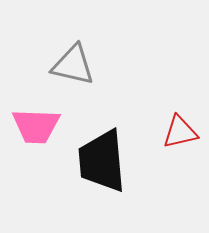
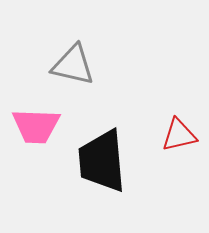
red triangle: moved 1 px left, 3 px down
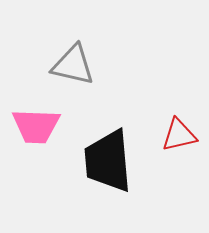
black trapezoid: moved 6 px right
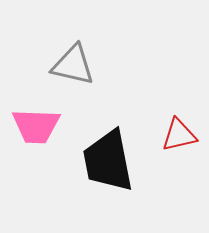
black trapezoid: rotated 6 degrees counterclockwise
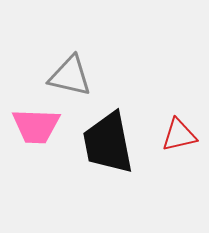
gray triangle: moved 3 px left, 11 px down
black trapezoid: moved 18 px up
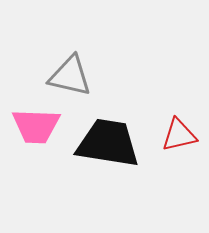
black trapezoid: rotated 110 degrees clockwise
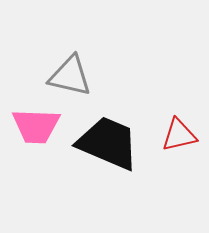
black trapezoid: rotated 14 degrees clockwise
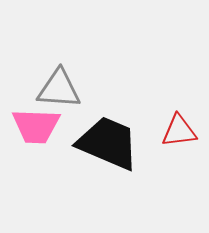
gray triangle: moved 11 px left, 13 px down; rotated 9 degrees counterclockwise
red triangle: moved 4 px up; rotated 6 degrees clockwise
